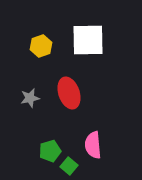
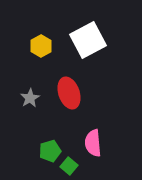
white square: rotated 27 degrees counterclockwise
yellow hexagon: rotated 10 degrees counterclockwise
gray star: rotated 18 degrees counterclockwise
pink semicircle: moved 2 px up
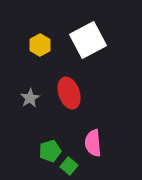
yellow hexagon: moved 1 px left, 1 px up
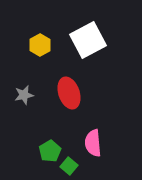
gray star: moved 6 px left, 3 px up; rotated 18 degrees clockwise
green pentagon: rotated 15 degrees counterclockwise
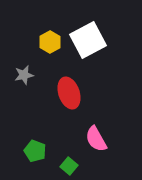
yellow hexagon: moved 10 px right, 3 px up
gray star: moved 20 px up
pink semicircle: moved 3 px right, 4 px up; rotated 24 degrees counterclockwise
green pentagon: moved 15 px left; rotated 20 degrees counterclockwise
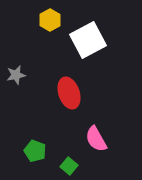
yellow hexagon: moved 22 px up
gray star: moved 8 px left
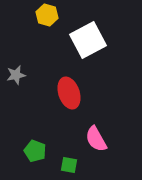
yellow hexagon: moved 3 px left, 5 px up; rotated 15 degrees counterclockwise
green square: moved 1 px up; rotated 30 degrees counterclockwise
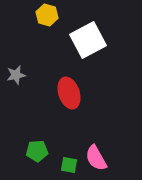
pink semicircle: moved 19 px down
green pentagon: moved 2 px right; rotated 25 degrees counterclockwise
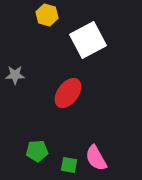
gray star: moved 1 px left; rotated 12 degrees clockwise
red ellipse: moved 1 px left; rotated 56 degrees clockwise
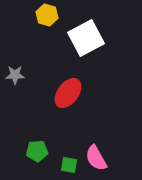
white square: moved 2 px left, 2 px up
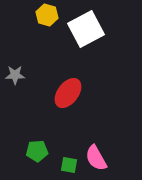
white square: moved 9 px up
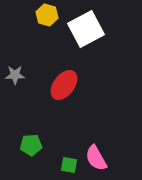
red ellipse: moved 4 px left, 8 px up
green pentagon: moved 6 px left, 6 px up
